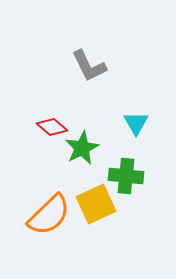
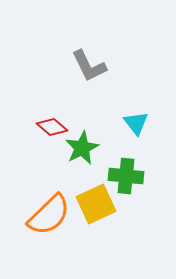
cyan triangle: rotated 8 degrees counterclockwise
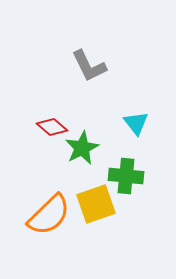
yellow square: rotated 6 degrees clockwise
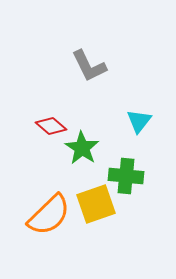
cyan triangle: moved 3 px right, 2 px up; rotated 16 degrees clockwise
red diamond: moved 1 px left, 1 px up
green star: rotated 12 degrees counterclockwise
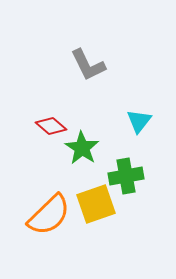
gray L-shape: moved 1 px left, 1 px up
green cross: rotated 16 degrees counterclockwise
